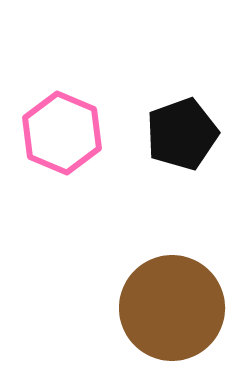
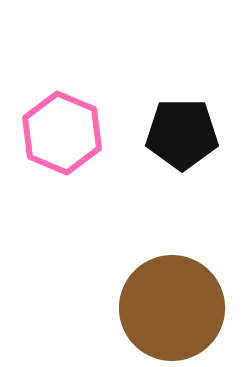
black pentagon: rotated 20 degrees clockwise
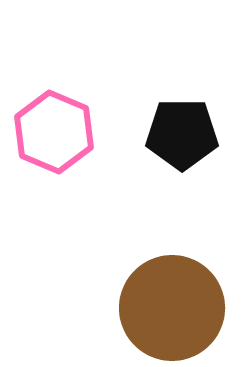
pink hexagon: moved 8 px left, 1 px up
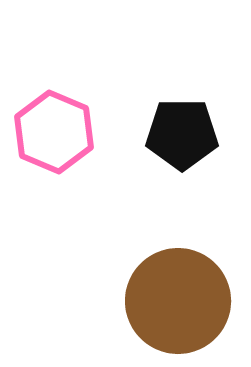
brown circle: moved 6 px right, 7 px up
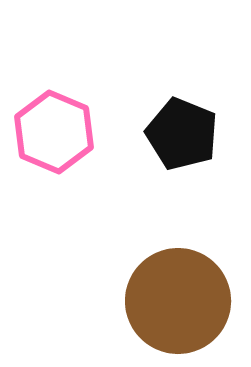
black pentagon: rotated 22 degrees clockwise
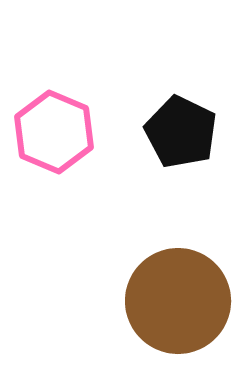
black pentagon: moved 1 px left, 2 px up; rotated 4 degrees clockwise
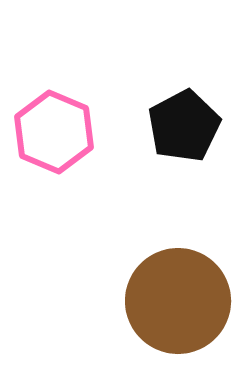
black pentagon: moved 3 px right, 6 px up; rotated 18 degrees clockwise
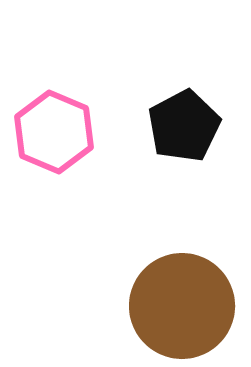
brown circle: moved 4 px right, 5 px down
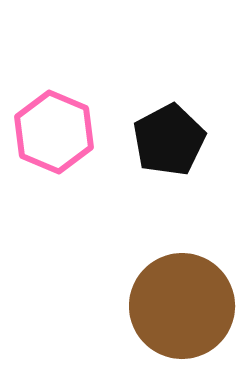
black pentagon: moved 15 px left, 14 px down
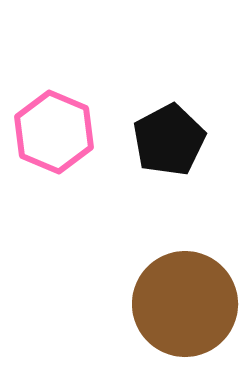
brown circle: moved 3 px right, 2 px up
